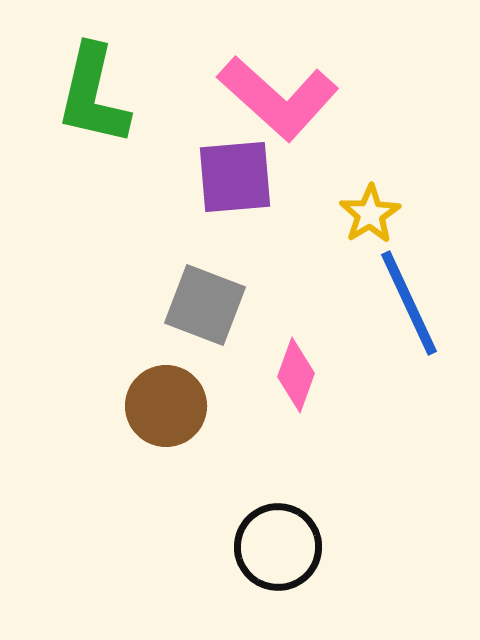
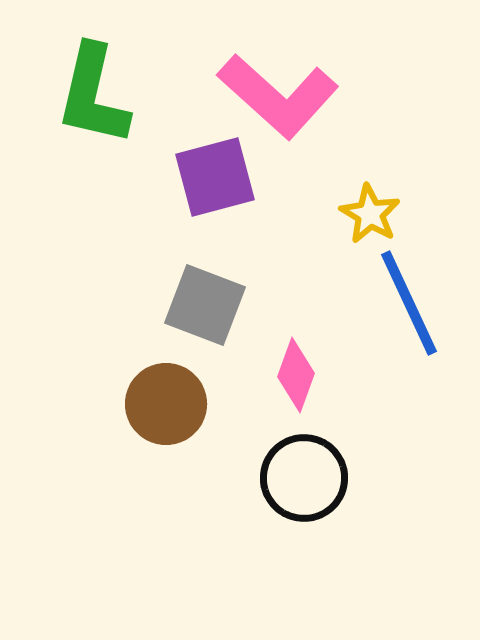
pink L-shape: moved 2 px up
purple square: moved 20 px left; rotated 10 degrees counterclockwise
yellow star: rotated 10 degrees counterclockwise
brown circle: moved 2 px up
black circle: moved 26 px right, 69 px up
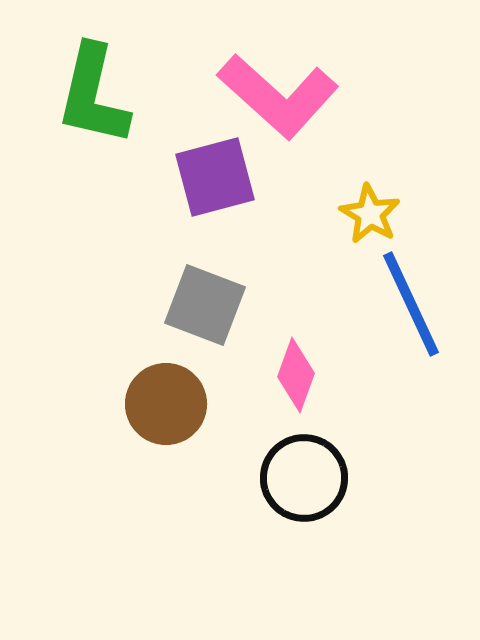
blue line: moved 2 px right, 1 px down
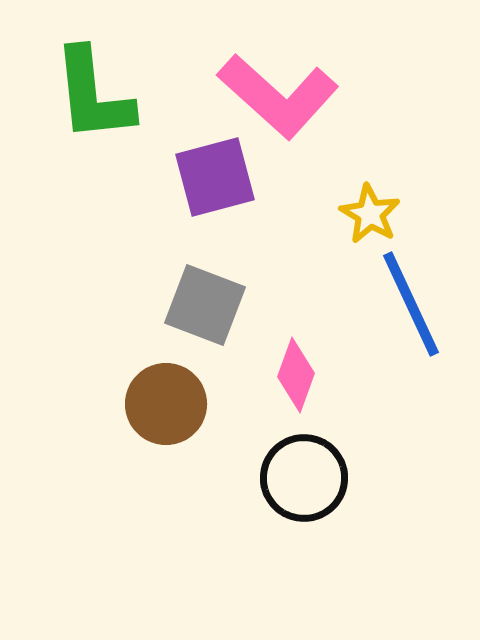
green L-shape: rotated 19 degrees counterclockwise
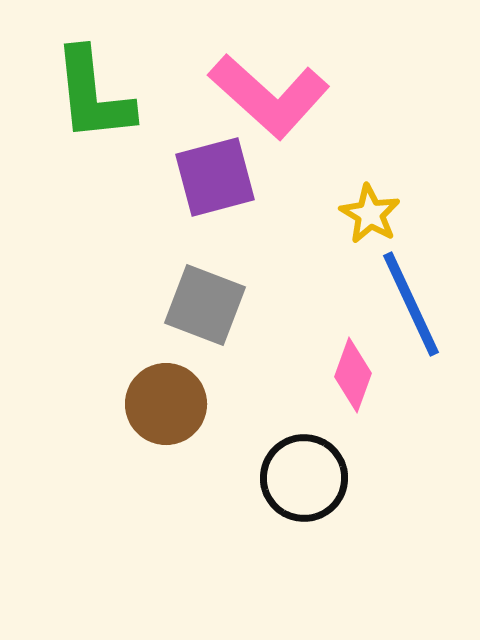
pink L-shape: moved 9 px left
pink diamond: moved 57 px right
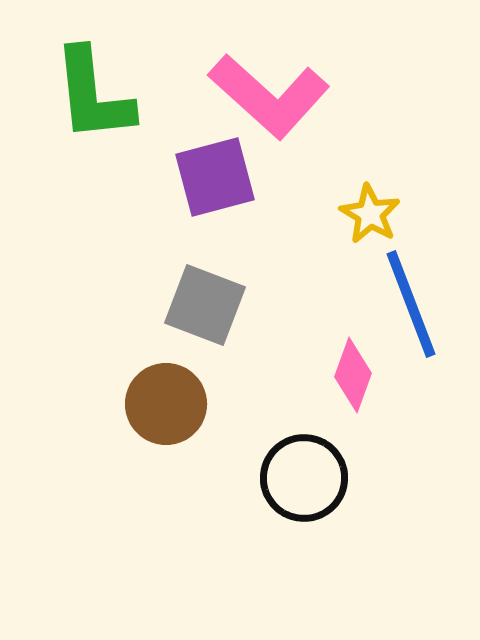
blue line: rotated 4 degrees clockwise
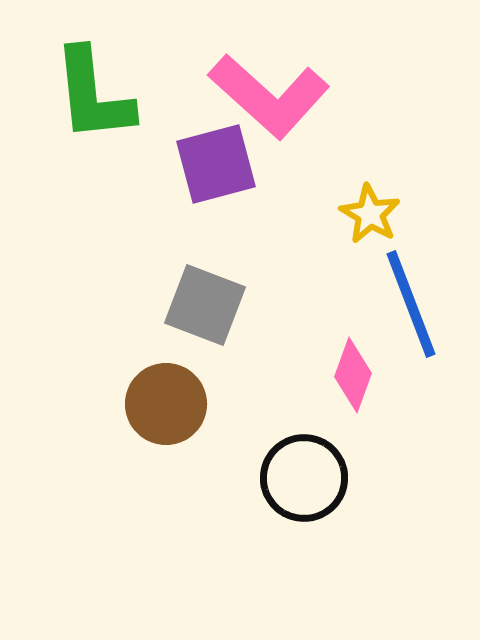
purple square: moved 1 px right, 13 px up
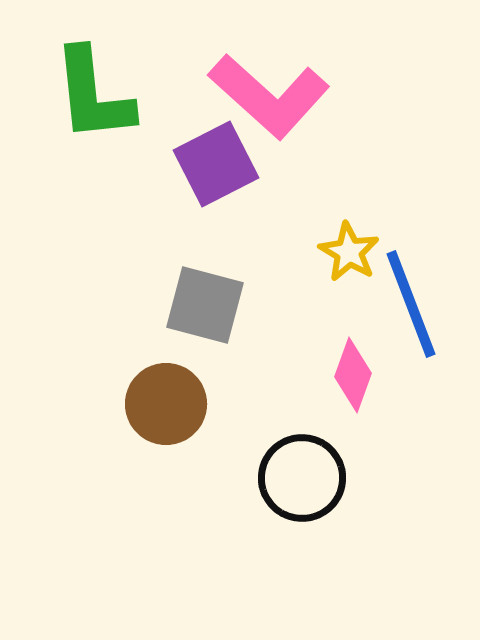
purple square: rotated 12 degrees counterclockwise
yellow star: moved 21 px left, 38 px down
gray square: rotated 6 degrees counterclockwise
black circle: moved 2 px left
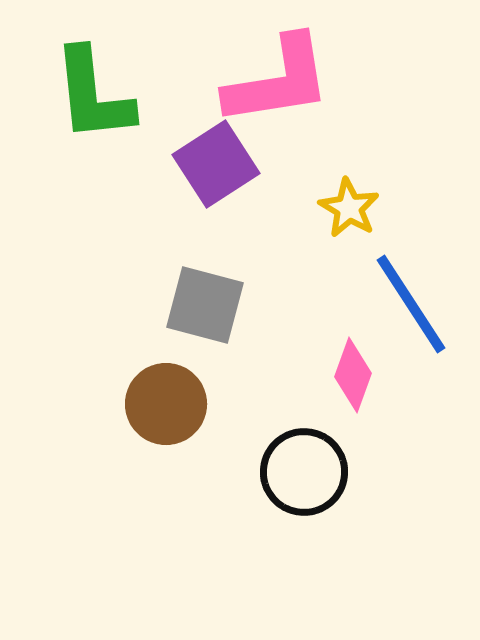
pink L-shape: moved 9 px right, 15 px up; rotated 51 degrees counterclockwise
purple square: rotated 6 degrees counterclockwise
yellow star: moved 44 px up
blue line: rotated 12 degrees counterclockwise
black circle: moved 2 px right, 6 px up
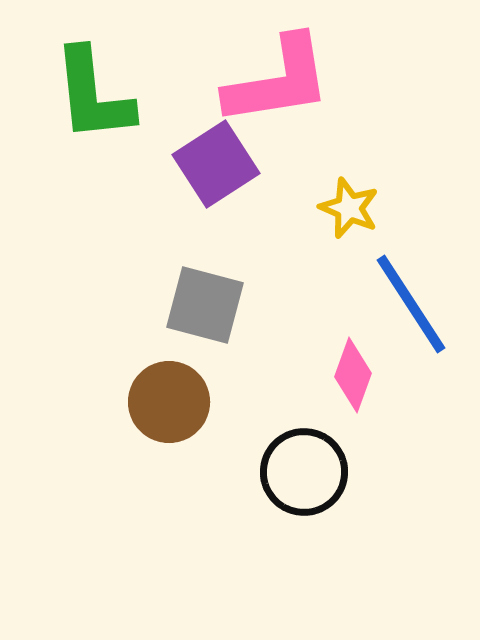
yellow star: rotated 8 degrees counterclockwise
brown circle: moved 3 px right, 2 px up
